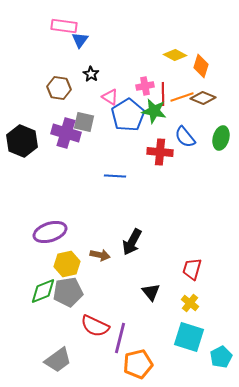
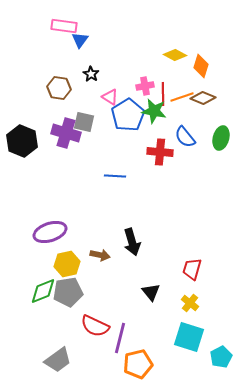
black arrow: rotated 44 degrees counterclockwise
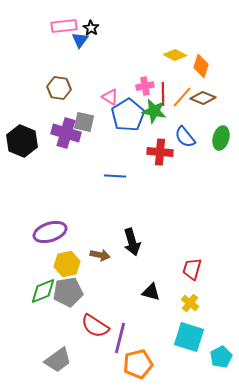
pink rectangle: rotated 15 degrees counterclockwise
black star: moved 46 px up
orange line: rotated 30 degrees counterclockwise
black triangle: rotated 36 degrees counterclockwise
red semicircle: rotated 8 degrees clockwise
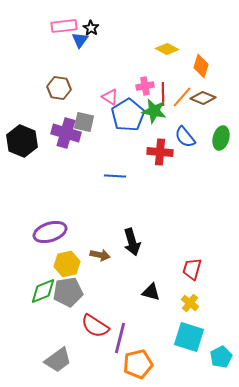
yellow diamond: moved 8 px left, 6 px up
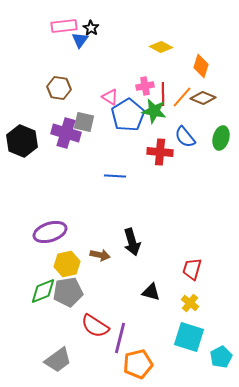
yellow diamond: moved 6 px left, 2 px up
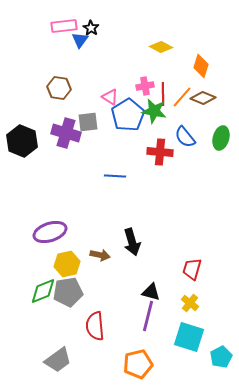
gray square: moved 4 px right; rotated 20 degrees counterclockwise
red semicircle: rotated 52 degrees clockwise
purple line: moved 28 px right, 22 px up
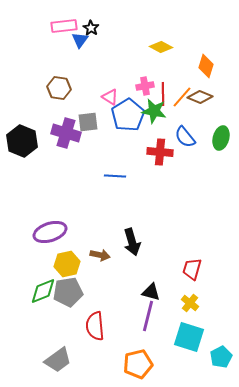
orange diamond: moved 5 px right
brown diamond: moved 3 px left, 1 px up
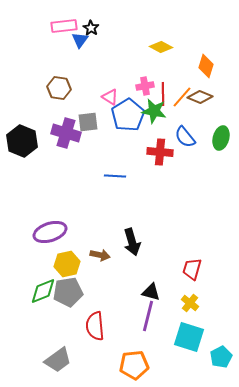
orange pentagon: moved 4 px left, 1 px down; rotated 8 degrees clockwise
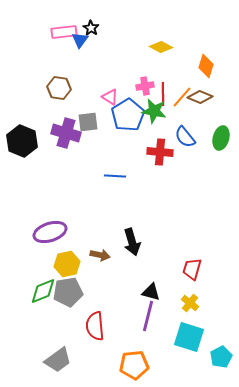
pink rectangle: moved 6 px down
